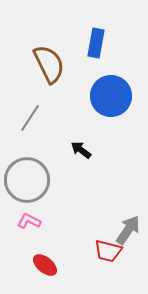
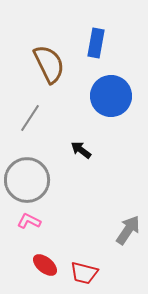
red trapezoid: moved 24 px left, 22 px down
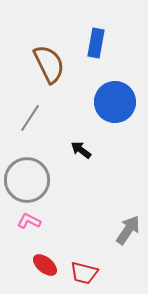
blue circle: moved 4 px right, 6 px down
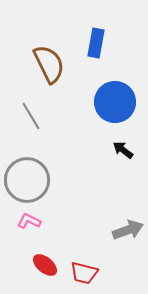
gray line: moved 1 px right, 2 px up; rotated 64 degrees counterclockwise
black arrow: moved 42 px right
gray arrow: rotated 36 degrees clockwise
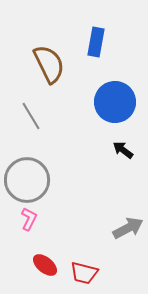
blue rectangle: moved 1 px up
pink L-shape: moved 2 px up; rotated 90 degrees clockwise
gray arrow: moved 2 px up; rotated 8 degrees counterclockwise
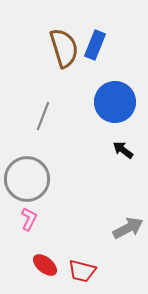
blue rectangle: moved 1 px left, 3 px down; rotated 12 degrees clockwise
brown semicircle: moved 15 px right, 16 px up; rotated 9 degrees clockwise
gray line: moved 12 px right; rotated 52 degrees clockwise
gray circle: moved 1 px up
red trapezoid: moved 2 px left, 2 px up
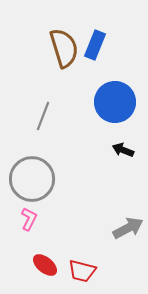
black arrow: rotated 15 degrees counterclockwise
gray circle: moved 5 px right
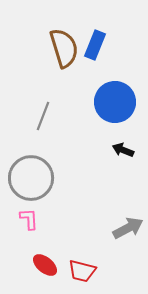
gray circle: moved 1 px left, 1 px up
pink L-shape: rotated 30 degrees counterclockwise
